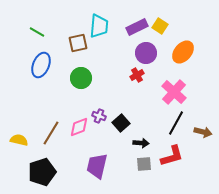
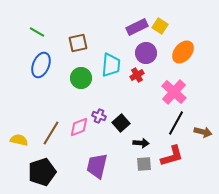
cyan trapezoid: moved 12 px right, 39 px down
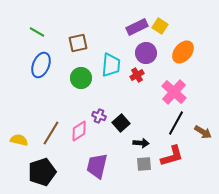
pink diamond: moved 4 px down; rotated 10 degrees counterclockwise
brown arrow: rotated 18 degrees clockwise
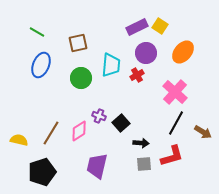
pink cross: moved 1 px right
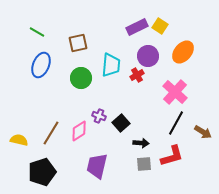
purple circle: moved 2 px right, 3 px down
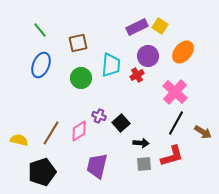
green line: moved 3 px right, 2 px up; rotated 21 degrees clockwise
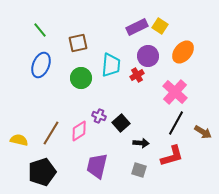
gray square: moved 5 px left, 6 px down; rotated 21 degrees clockwise
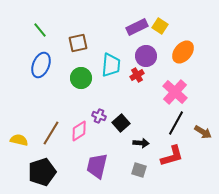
purple circle: moved 2 px left
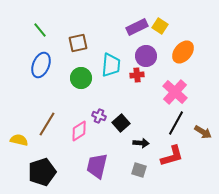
red cross: rotated 24 degrees clockwise
brown line: moved 4 px left, 9 px up
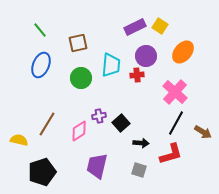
purple rectangle: moved 2 px left
purple cross: rotated 32 degrees counterclockwise
red L-shape: moved 1 px left, 2 px up
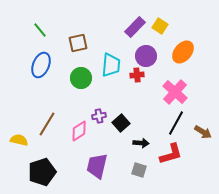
purple rectangle: rotated 20 degrees counterclockwise
